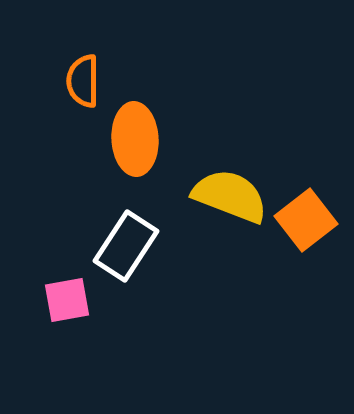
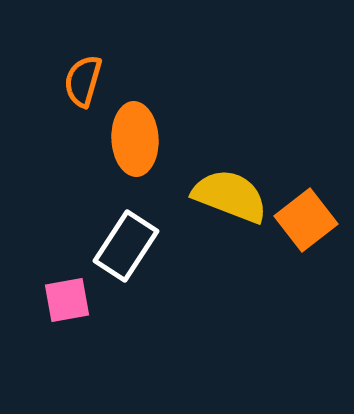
orange semicircle: rotated 16 degrees clockwise
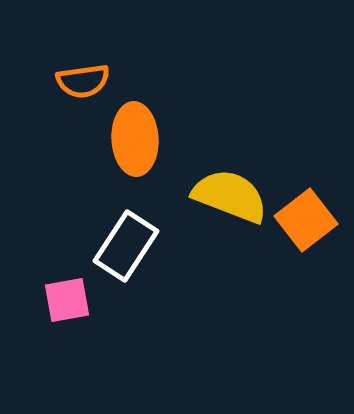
orange semicircle: rotated 114 degrees counterclockwise
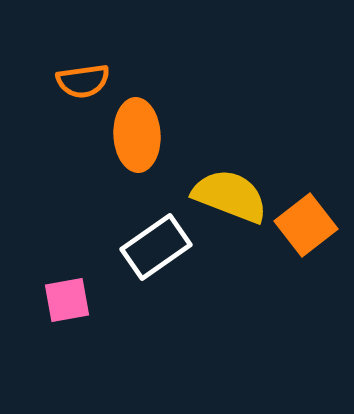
orange ellipse: moved 2 px right, 4 px up
orange square: moved 5 px down
white rectangle: moved 30 px right, 1 px down; rotated 22 degrees clockwise
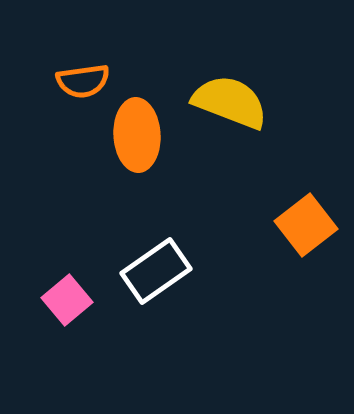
yellow semicircle: moved 94 px up
white rectangle: moved 24 px down
pink square: rotated 30 degrees counterclockwise
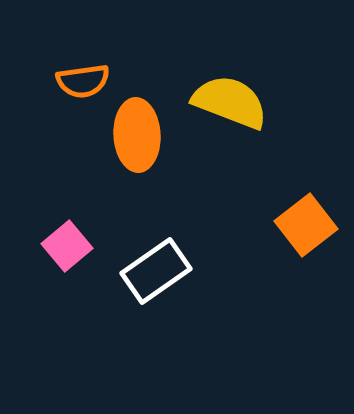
pink square: moved 54 px up
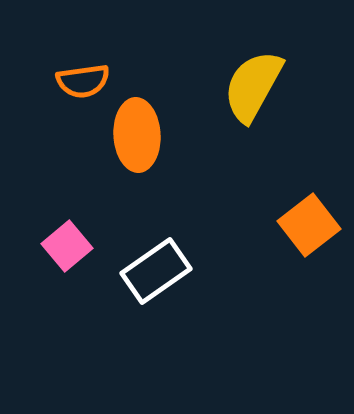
yellow semicircle: moved 23 px right, 16 px up; rotated 82 degrees counterclockwise
orange square: moved 3 px right
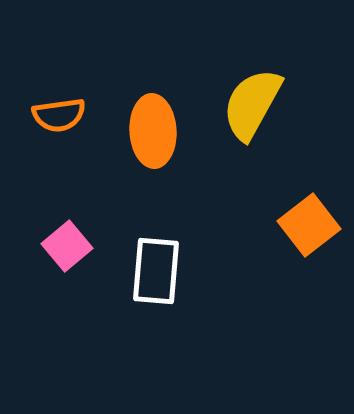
orange semicircle: moved 24 px left, 34 px down
yellow semicircle: moved 1 px left, 18 px down
orange ellipse: moved 16 px right, 4 px up
white rectangle: rotated 50 degrees counterclockwise
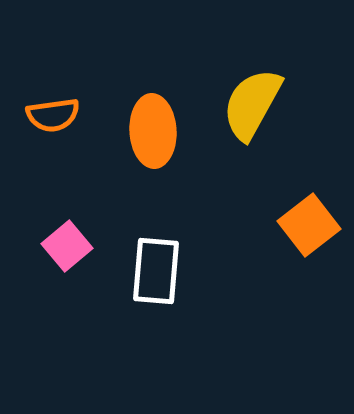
orange semicircle: moved 6 px left
